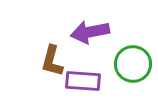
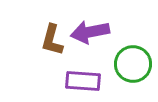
brown L-shape: moved 21 px up
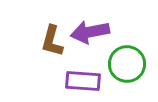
brown L-shape: moved 1 px down
green circle: moved 6 px left
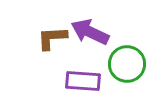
purple arrow: rotated 36 degrees clockwise
brown L-shape: moved 3 px up; rotated 72 degrees clockwise
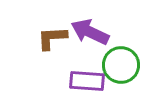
green circle: moved 6 px left, 1 px down
purple rectangle: moved 4 px right
